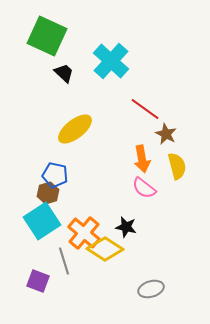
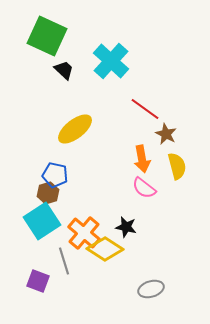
black trapezoid: moved 3 px up
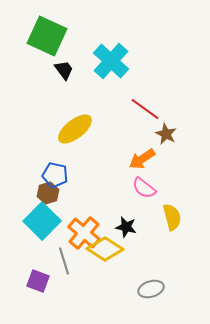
black trapezoid: rotated 10 degrees clockwise
orange arrow: rotated 68 degrees clockwise
yellow semicircle: moved 5 px left, 51 px down
cyan square: rotated 12 degrees counterclockwise
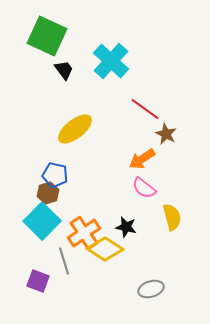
orange cross: rotated 16 degrees clockwise
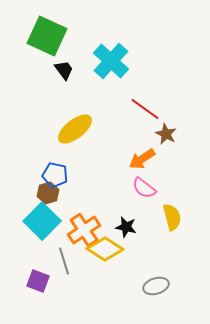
orange cross: moved 3 px up
gray ellipse: moved 5 px right, 3 px up
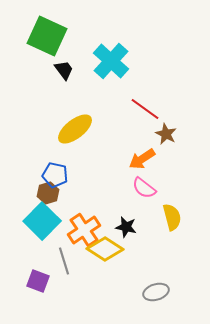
gray ellipse: moved 6 px down
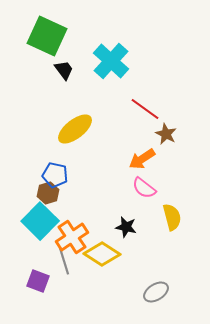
cyan square: moved 2 px left
orange cross: moved 12 px left, 7 px down
yellow diamond: moved 3 px left, 5 px down
gray ellipse: rotated 15 degrees counterclockwise
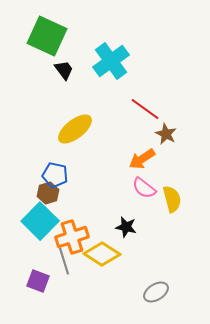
cyan cross: rotated 12 degrees clockwise
yellow semicircle: moved 18 px up
orange cross: rotated 16 degrees clockwise
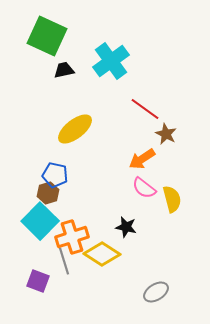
black trapezoid: rotated 65 degrees counterclockwise
